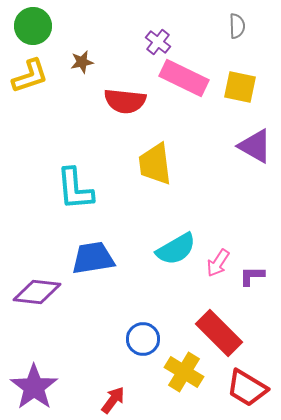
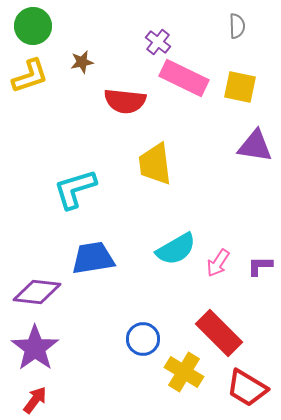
purple triangle: rotated 21 degrees counterclockwise
cyan L-shape: rotated 78 degrees clockwise
purple L-shape: moved 8 px right, 10 px up
purple star: moved 1 px right, 39 px up
red arrow: moved 78 px left
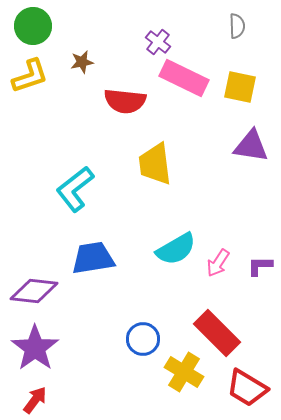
purple triangle: moved 4 px left
cyan L-shape: rotated 21 degrees counterclockwise
purple diamond: moved 3 px left, 1 px up
red rectangle: moved 2 px left
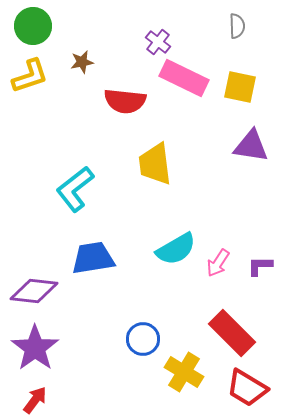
red rectangle: moved 15 px right
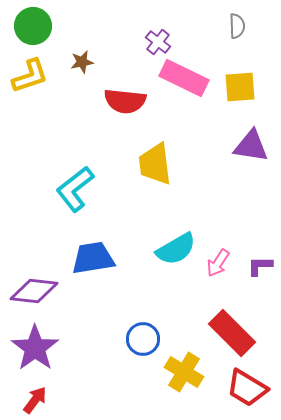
yellow square: rotated 16 degrees counterclockwise
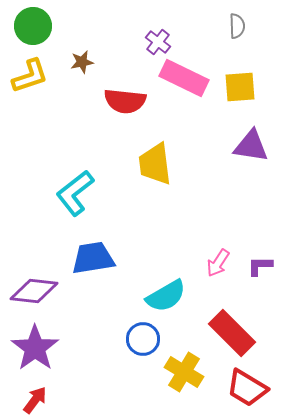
cyan L-shape: moved 4 px down
cyan semicircle: moved 10 px left, 47 px down
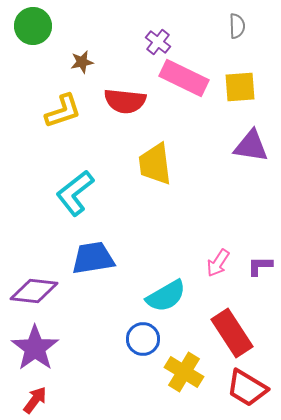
yellow L-shape: moved 33 px right, 35 px down
red rectangle: rotated 12 degrees clockwise
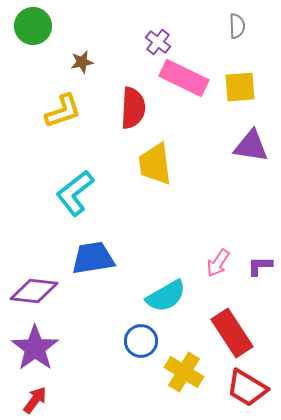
red semicircle: moved 8 px right, 7 px down; rotated 93 degrees counterclockwise
blue circle: moved 2 px left, 2 px down
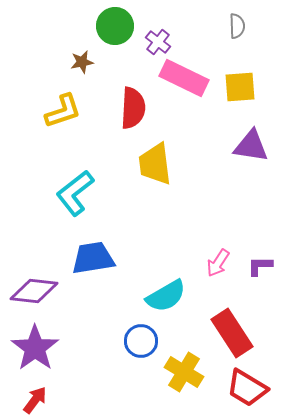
green circle: moved 82 px right
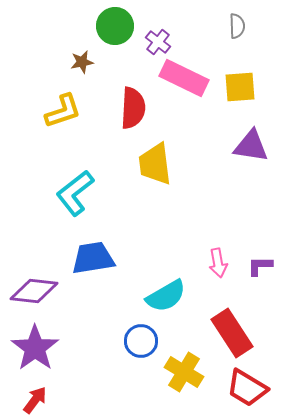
pink arrow: rotated 44 degrees counterclockwise
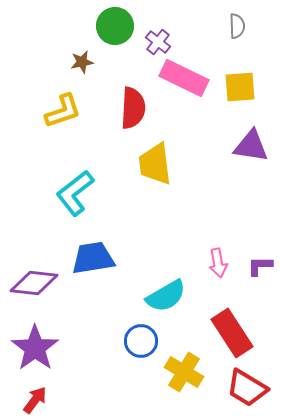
purple diamond: moved 8 px up
